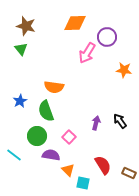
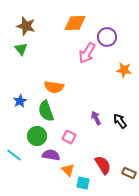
purple arrow: moved 5 px up; rotated 40 degrees counterclockwise
pink square: rotated 16 degrees counterclockwise
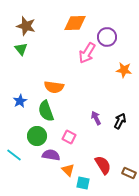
black arrow: rotated 63 degrees clockwise
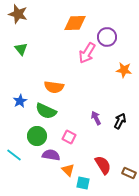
brown star: moved 8 px left, 12 px up
green semicircle: rotated 45 degrees counterclockwise
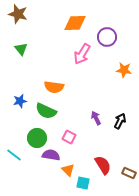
pink arrow: moved 5 px left, 1 px down
blue star: rotated 16 degrees clockwise
green circle: moved 2 px down
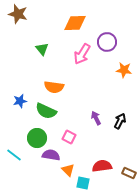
purple circle: moved 5 px down
green triangle: moved 21 px right
red semicircle: moved 1 px left, 1 px down; rotated 66 degrees counterclockwise
